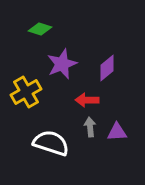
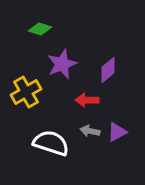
purple diamond: moved 1 px right, 2 px down
gray arrow: moved 4 px down; rotated 72 degrees counterclockwise
purple triangle: rotated 25 degrees counterclockwise
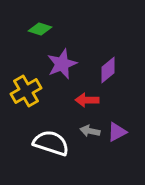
yellow cross: moved 1 px up
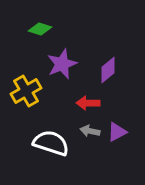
red arrow: moved 1 px right, 3 px down
